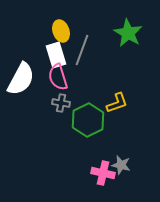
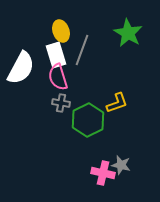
white semicircle: moved 11 px up
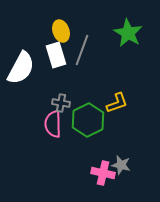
pink semicircle: moved 5 px left, 47 px down; rotated 16 degrees clockwise
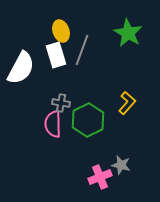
yellow L-shape: moved 10 px right; rotated 30 degrees counterclockwise
pink cross: moved 3 px left, 4 px down; rotated 35 degrees counterclockwise
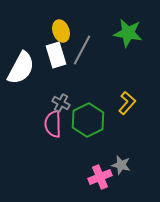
green star: rotated 20 degrees counterclockwise
gray line: rotated 8 degrees clockwise
gray cross: rotated 18 degrees clockwise
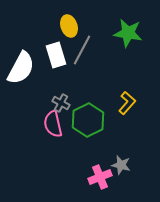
yellow ellipse: moved 8 px right, 5 px up
pink semicircle: rotated 12 degrees counterclockwise
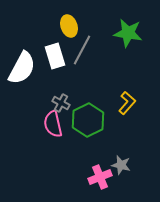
white rectangle: moved 1 px left, 1 px down
white semicircle: moved 1 px right
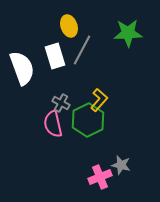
green star: rotated 12 degrees counterclockwise
white semicircle: rotated 48 degrees counterclockwise
yellow L-shape: moved 28 px left, 3 px up
